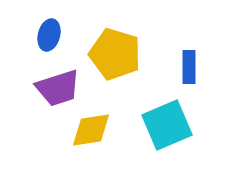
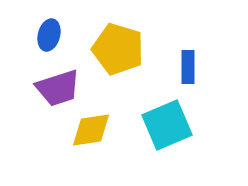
yellow pentagon: moved 3 px right, 5 px up
blue rectangle: moved 1 px left
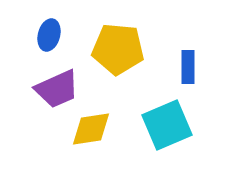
yellow pentagon: rotated 12 degrees counterclockwise
purple trapezoid: moved 1 px left, 1 px down; rotated 6 degrees counterclockwise
yellow diamond: moved 1 px up
